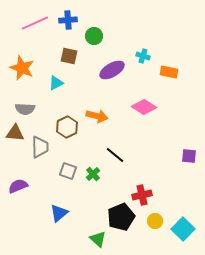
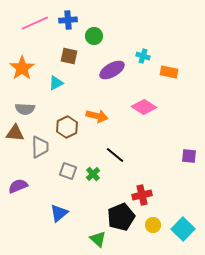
orange star: rotated 15 degrees clockwise
yellow circle: moved 2 px left, 4 px down
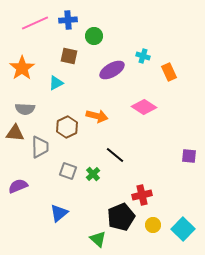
orange rectangle: rotated 54 degrees clockwise
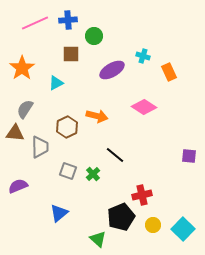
brown square: moved 2 px right, 2 px up; rotated 12 degrees counterclockwise
gray semicircle: rotated 120 degrees clockwise
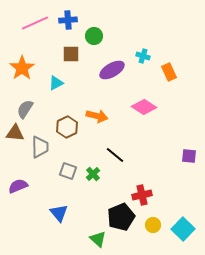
blue triangle: rotated 30 degrees counterclockwise
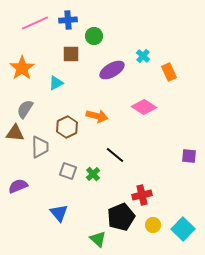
cyan cross: rotated 24 degrees clockwise
